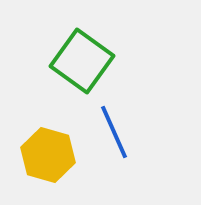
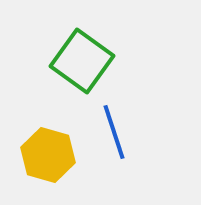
blue line: rotated 6 degrees clockwise
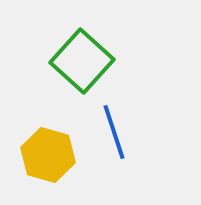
green square: rotated 6 degrees clockwise
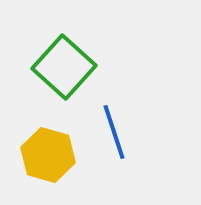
green square: moved 18 px left, 6 px down
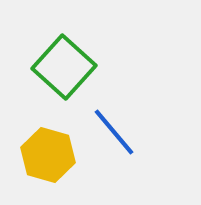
blue line: rotated 22 degrees counterclockwise
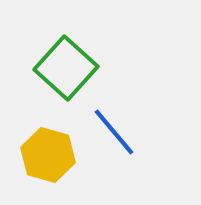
green square: moved 2 px right, 1 px down
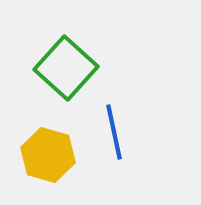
blue line: rotated 28 degrees clockwise
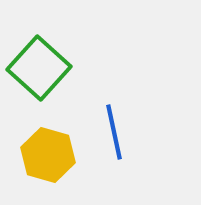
green square: moved 27 px left
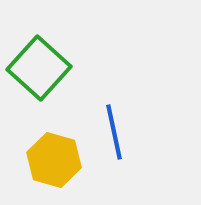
yellow hexagon: moved 6 px right, 5 px down
